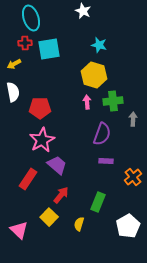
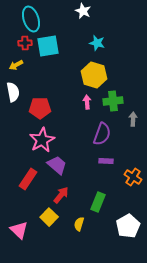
cyan ellipse: moved 1 px down
cyan star: moved 2 px left, 2 px up
cyan square: moved 1 px left, 3 px up
yellow arrow: moved 2 px right, 1 px down
orange cross: rotated 18 degrees counterclockwise
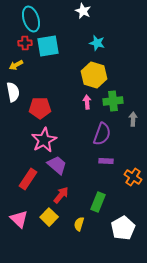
pink star: moved 2 px right
white pentagon: moved 5 px left, 2 px down
pink triangle: moved 11 px up
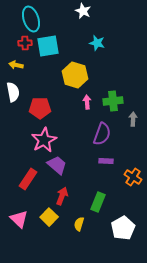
yellow arrow: rotated 40 degrees clockwise
yellow hexagon: moved 19 px left
red arrow: moved 1 px right, 1 px down; rotated 18 degrees counterclockwise
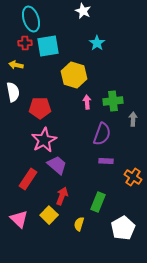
cyan star: rotated 21 degrees clockwise
yellow hexagon: moved 1 px left
yellow square: moved 2 px up
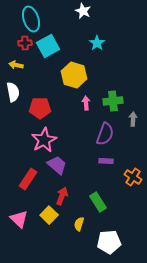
cyan square: rotated 20 degrees counterclockwise
pink arrow: moved 1 px left, 1 px down
purple semicircle: moved 3 px right
green rectangle: rotated 54 degrees counterclockwise
white pentagon: moved 14 px left, 14 px down; rotated 25 degrees clockwise
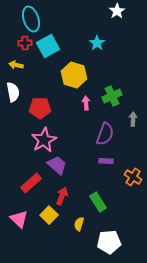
white star: moved 34 px right; rotated 14 degrees clockwise
green cross: moved 1 px left, 5 px up; rotated 18 degrees counterclockwise
red rectangle: moved 3 px right, 4 px down; rotated 15 degrees clockwise
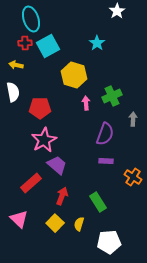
yellow square: moved 6 px right, 8 px down
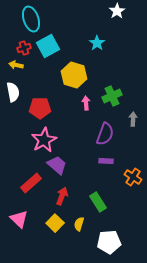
red cross: moved 1 px left, 5 px down; rotated 16 degrees counterclockwise
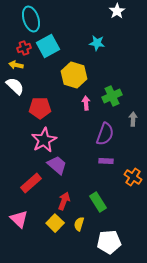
cyan star: rotated 28 degrees counterclockwise
white semicircle: moved 2 px right, 6 px up; rotated 36 degrees counterclockwise
red arrow: moved 2 px right, 5 px down
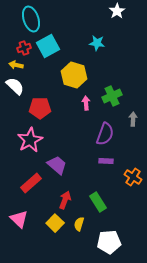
pink star: moved 14 px left
red arrow: moved 1 px right, 1 px up
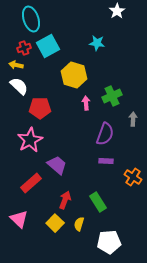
white semicircle: moved 4 px right
